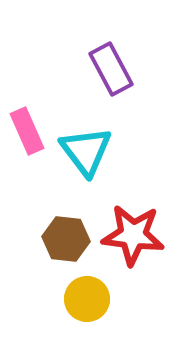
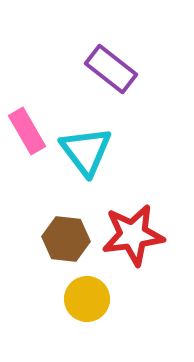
purple rectangle: rotated 24 degrees counterclockwise
pink rectangle: rotated 6 degrees counterclockwise
red star: rotated 14 degrees counterclockwise
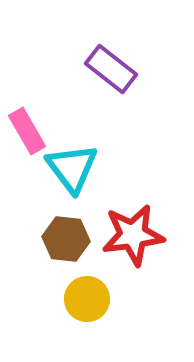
cyan triangle: moved 14 px left, 17 px down
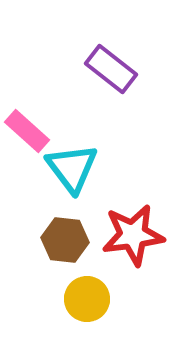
pink rectangle: rotated 18 degrees counterclockwise
brown hexagon: moved 1 px left, 1 px down
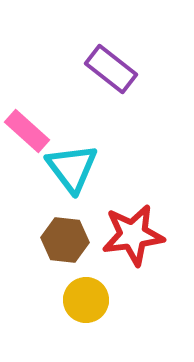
yellow circle: moved 1 px left, 1 px down
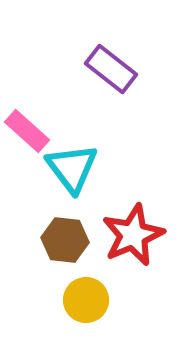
red star: rotated 16 degrees counterclockwise
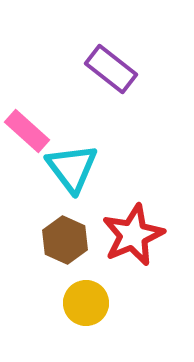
brown hexagon: rotated 18 degrees clockwise
yellow circle: moved 3 px down
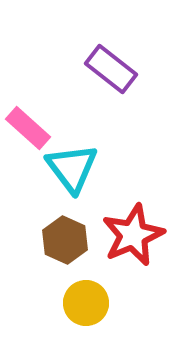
pink rectangle: moved 1 px right, 3 px up
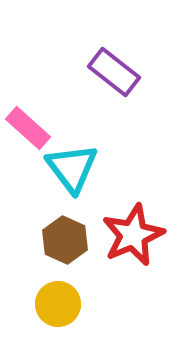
purple rectangle: moved 3 px right, 3 px down
yellow circle: moved 28 px left, 1 px down
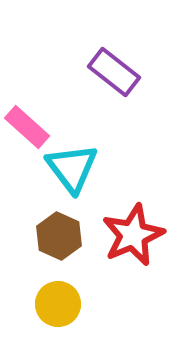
pink rectangle: moved 1 px left, 1 px up
brown hexagon: moved 6 px left, 4 px up
